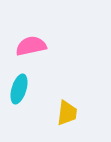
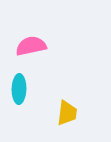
cyan ellipse: rotated 16 degrees counterclockwise
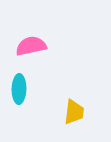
yellow trapezoid: moved 7 px right, 1 px up
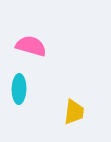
pink semicircle: rotated 28 degrees clockwise
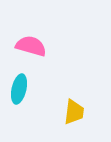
cyan ellipse: rotated 12 degrees clockwise
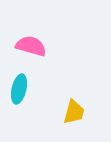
yellow trapezoid: rotated 8 degrees clockwise
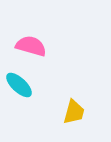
cyan ellipse: moved 4 px up; rotated 60 degrees counterclockwise
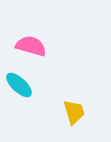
yellow trapezoid: rotated 32 degrees counterclockwise
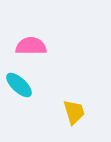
pink semicircle: rotated 16 degrees counterclockwise
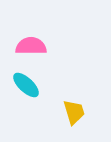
cyan ellipse: moved 7 px right
